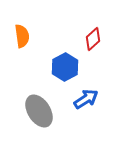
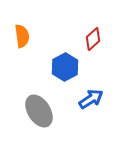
blue arrow: moved 5 px right
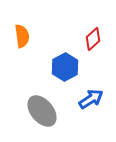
gray ellipse: moved 3 px right; rotated 8 degrees counterclockwise
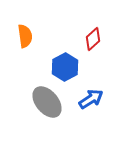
orange semicircle: moved 3 px right
gray ellipse: moved 5 px right, 9 px up
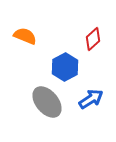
orange semicircle: rotated 60 degrees counterclockwise
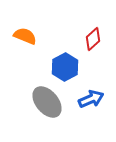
blue arrow: rotated 10 degrees clockwise
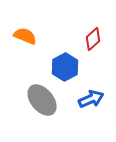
gray ellipse: moved 5 px left, 2 px up
